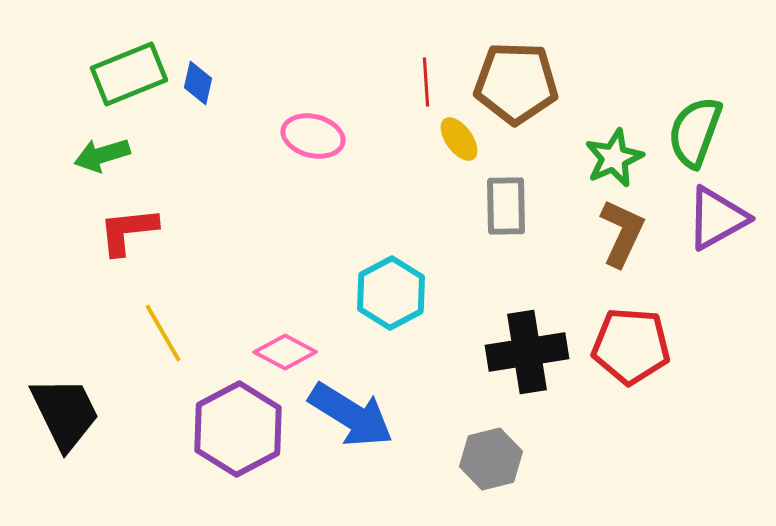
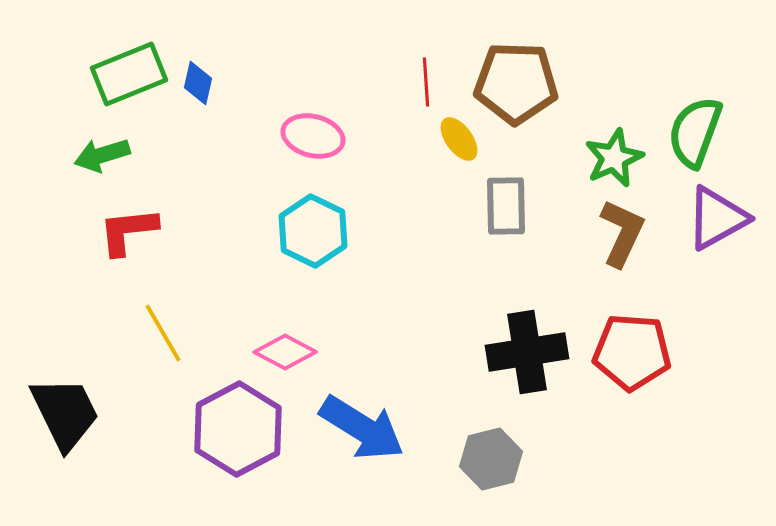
cyan hexagon: moved 78 px left, 62 px up; rotated 6 degrees counterclockwise
red pentagon: moved 1 px right, 6 px down
blue arrow: moved 11 px right, 13 px down
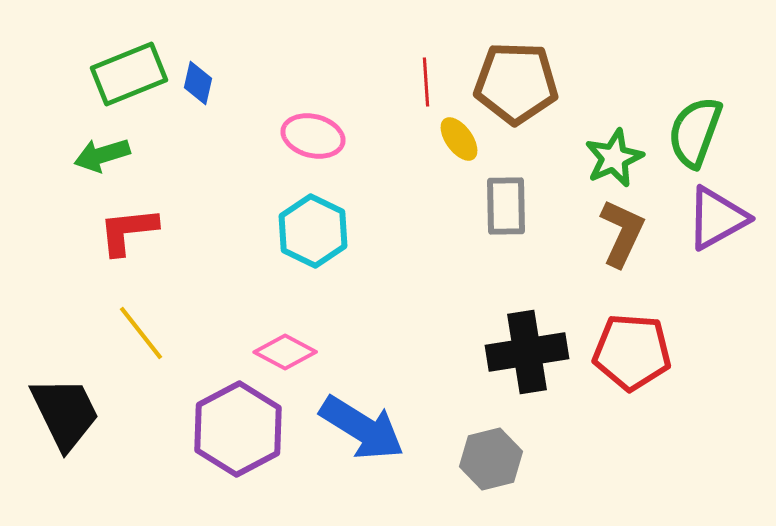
yellow line: moved 22 px left; rotated 8 degrees counterclockwise
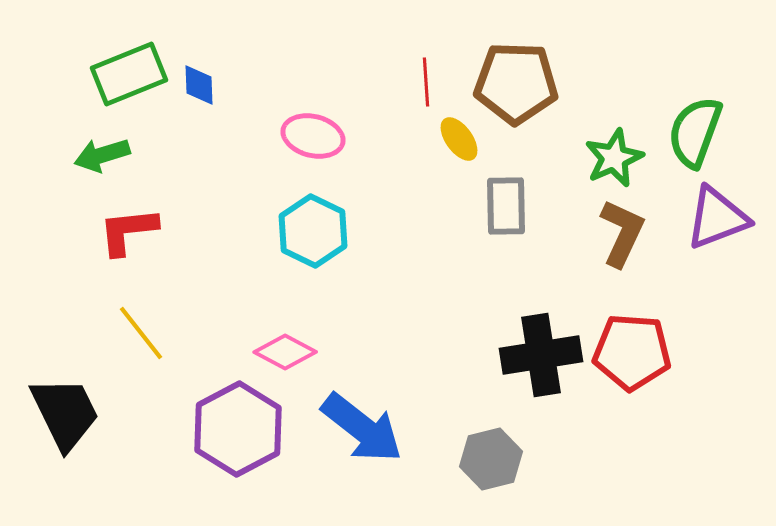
blue diamond: moved 1 px right, 2 px down; rotated 15 degrees counterclockwise
purple triangle: rotated 8 degrees clockwise
black cross: moved 14 px right, 3 px down
blue arrow: rotated 6 degrees clockwise
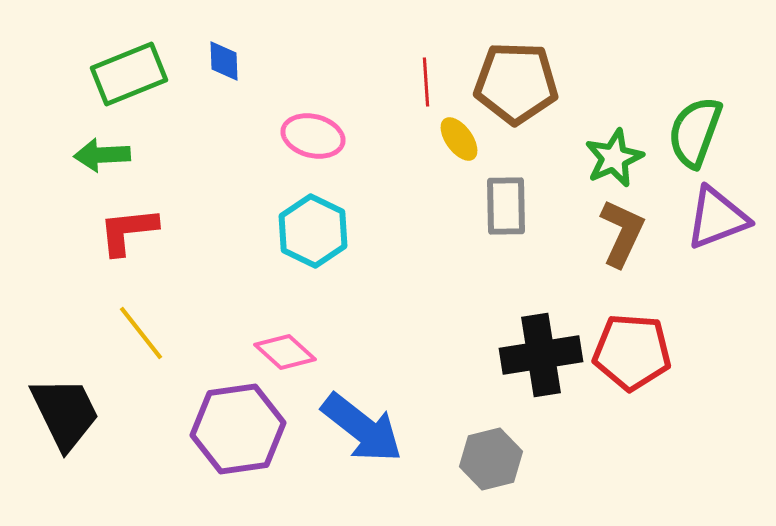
blue diamond: moved 25 px right, 24 px up
green arrow: rotated 14 degrees clockwise
pink diamond: rotated 14 degrees clockwise
purple hexagon: rotated 20 degrees clockwise
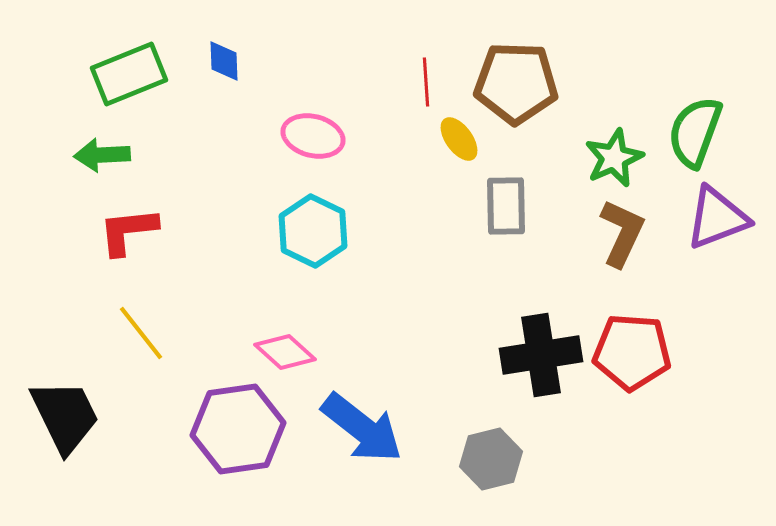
black trapezoid: moved 3 px down
